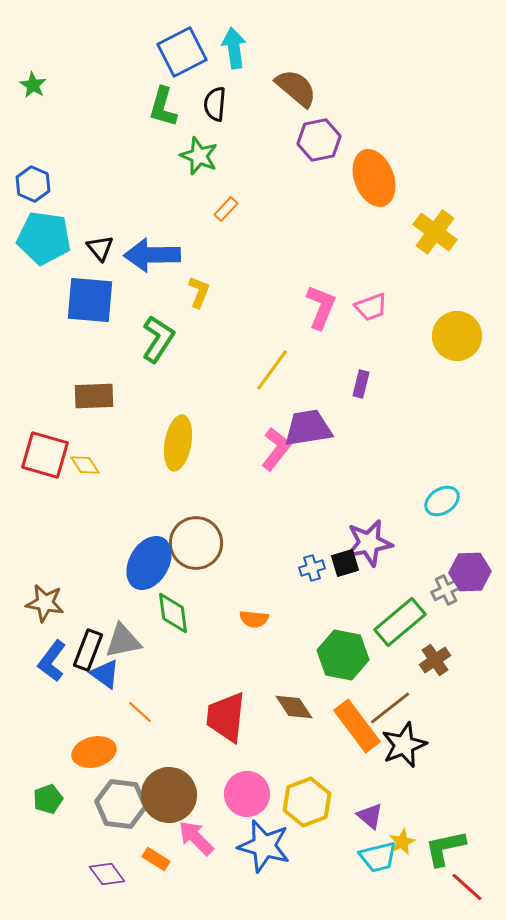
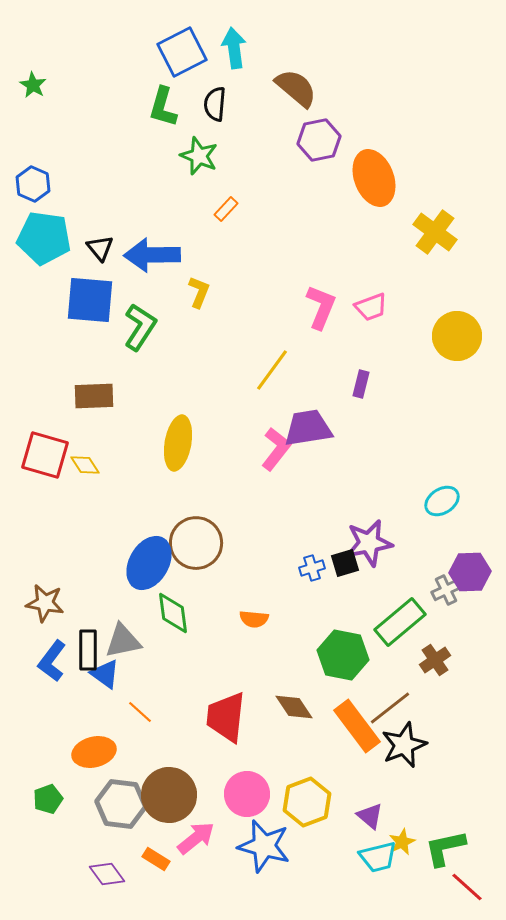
green L-shape at (158, 339): moved 18 px left, 12 px up
black rectangle at (88, 650): rotated 21 degrees counterclockwise
pink arrow at (196, 838): rotated 96 degrees clockwise
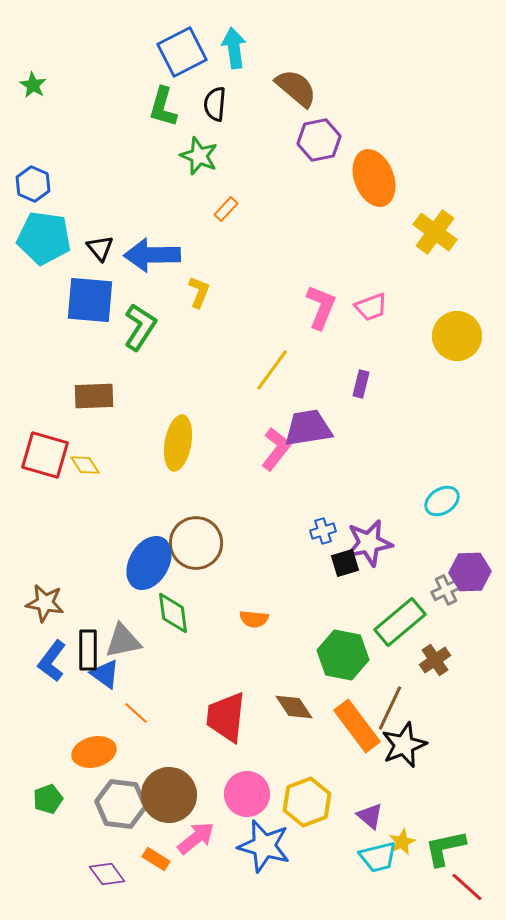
blue cross at (312, 568): moved 11 px right, 37 px up
brown line at (390, 708): rotated 27 degrees counterclockwise
orange line at (140, 712): moved 4 px left, 1 px down
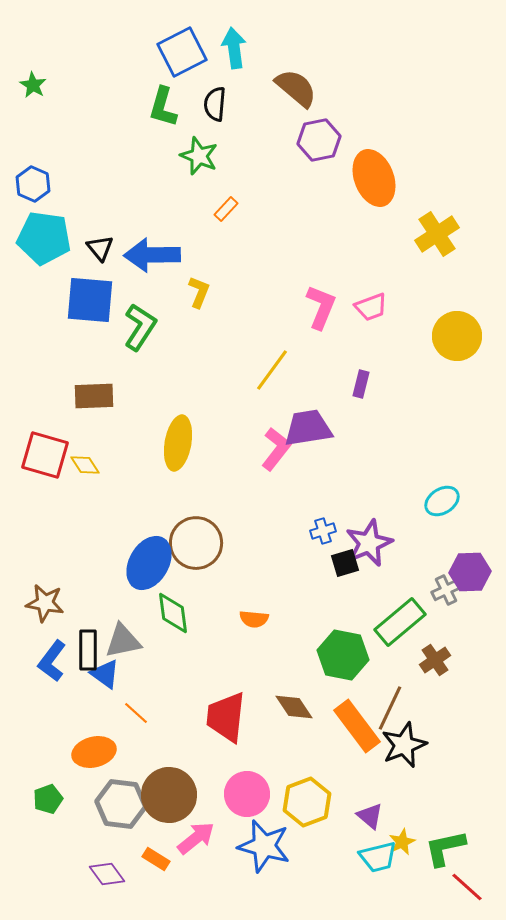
yellow cross at (435, 232): moved 2 px right, 2 px down; rotated 21 degrees clockwise
purple star at (369, 543): rotated 12 degrees counterclockwise
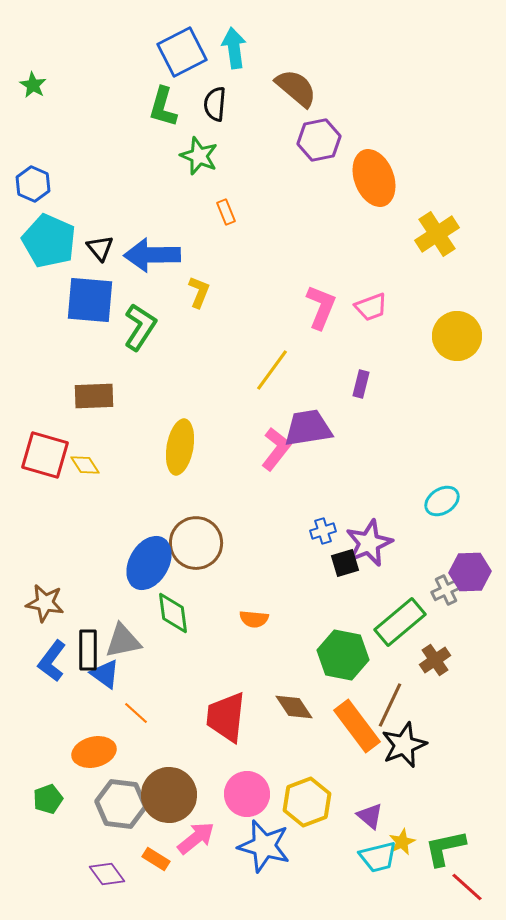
orange rectangle at (226, 209): moved 3 px down; rotated 65 degrees counterclockwise
cyan pentagon at (44, 238): moved 5 px right, 3 px down; rotated 16 degrees clockwise
yellow ellipse at (178, 443): moved 2 px right, 4 px down
brown line at (390, 708): moved 3 px up
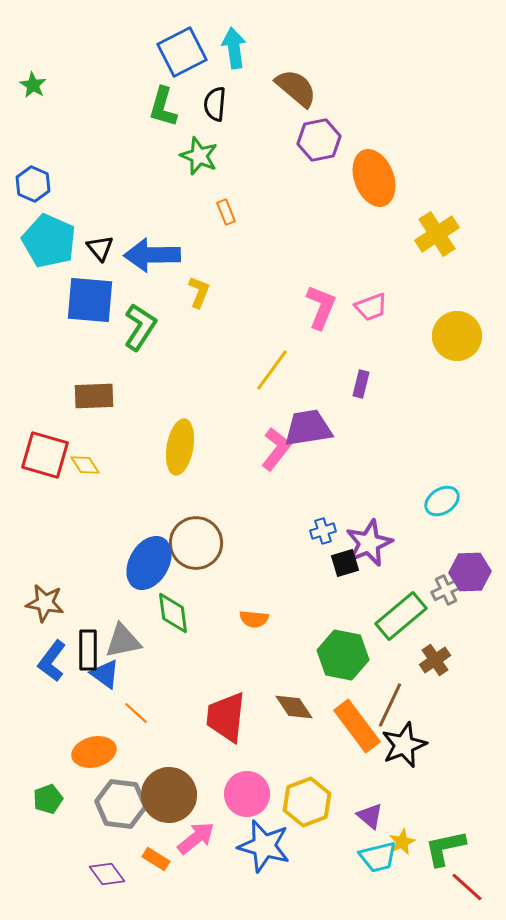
green rectangle at (400, 622): moved 1 px right, 6 px up
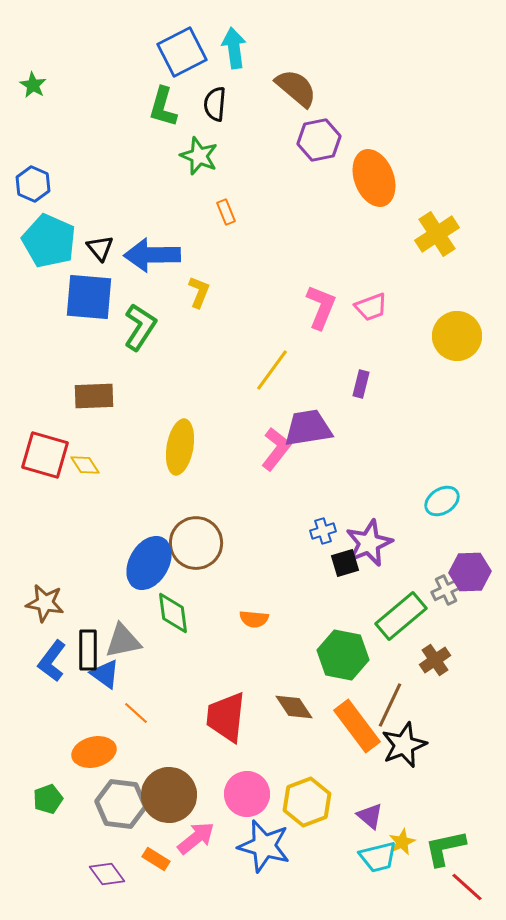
blue square at (90, 300): moved 1 px left, 3 px up
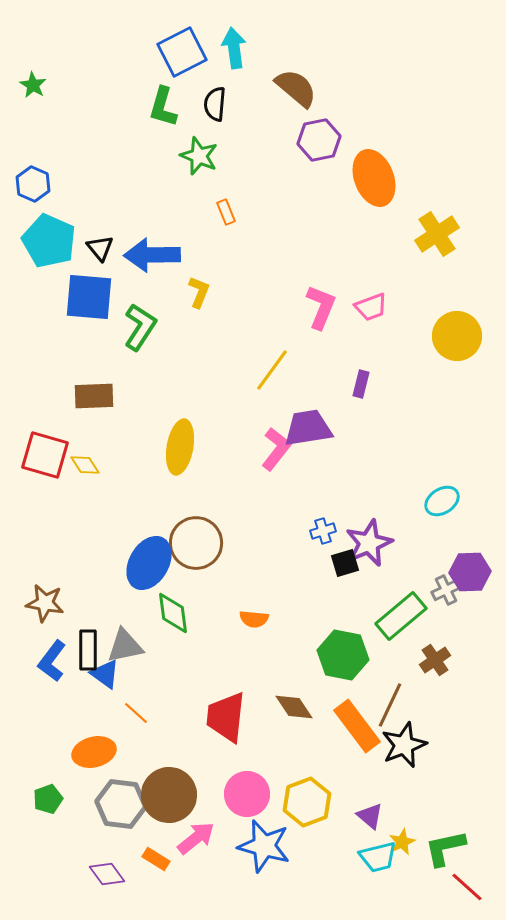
gray triangle at (123, 641): moved 2 px right, 5 px down
